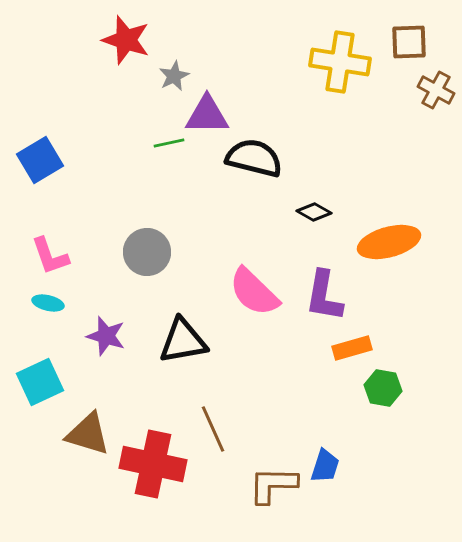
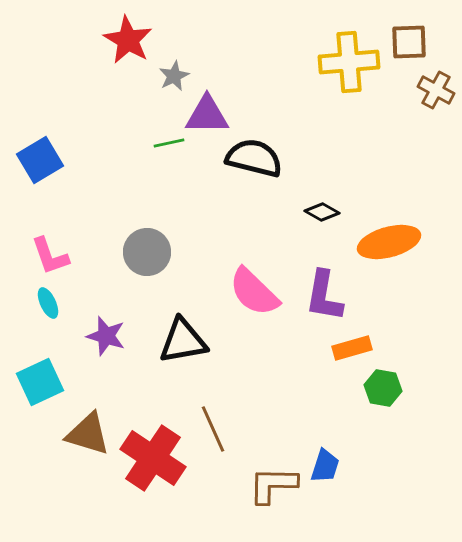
red star: moved 2 px right; rotated 12 degrees clockwise
yellow cross: moved 9 px right; rotated 14 degrees counterclockwise
black diamond: moved 8 px right
cyan ellipse: rotated 52 degrees clockwise
red cross: moved 6 px up; rotated 22 degrees clockwise
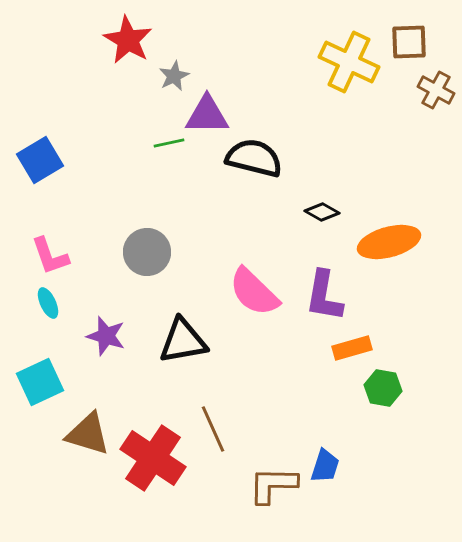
yellow cross: rotated 30 degrees clockwise
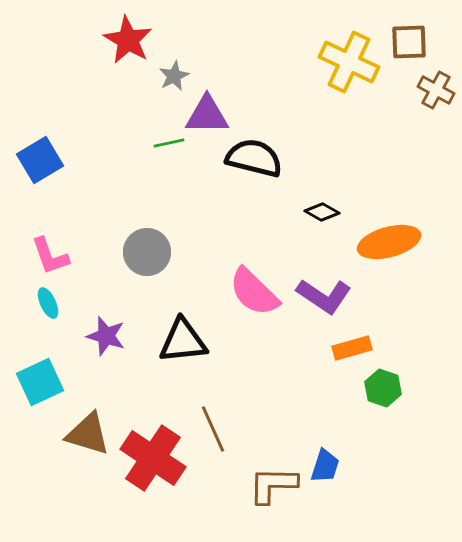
purple L-shape: rotated 66 degrees counterclockwise
black triangle: rotated 4 degrees clockwise
green hexagon: rotated 9 degrees clockwise
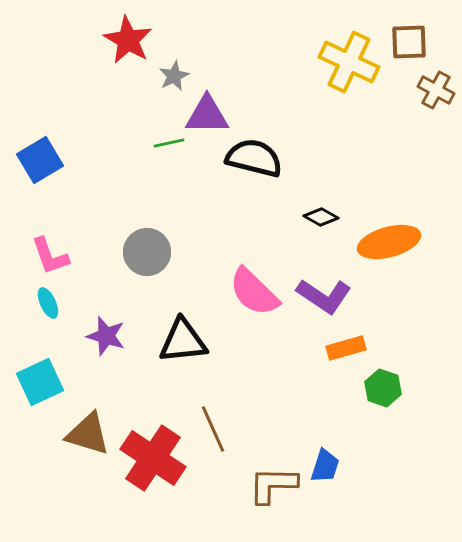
black diamond: moved 1 px left, 5 px down
orange rectangle: moved 6 px left
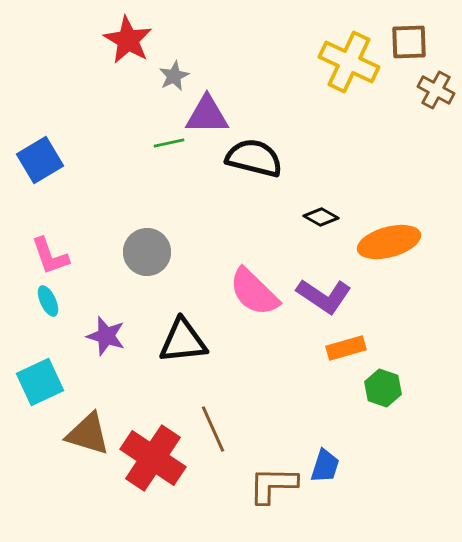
cyan ellipse: moved 2 px up
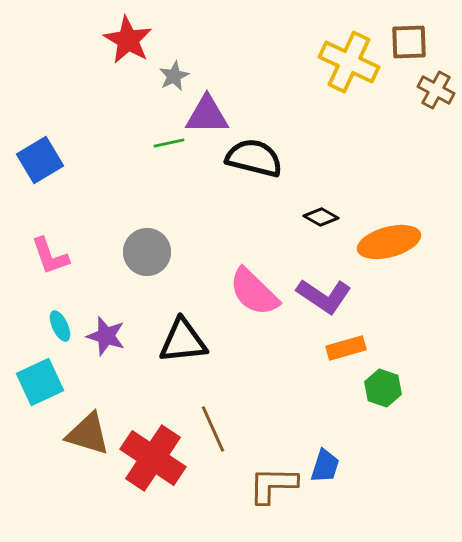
cyan ellipse: moved 12 px right, 25 px down
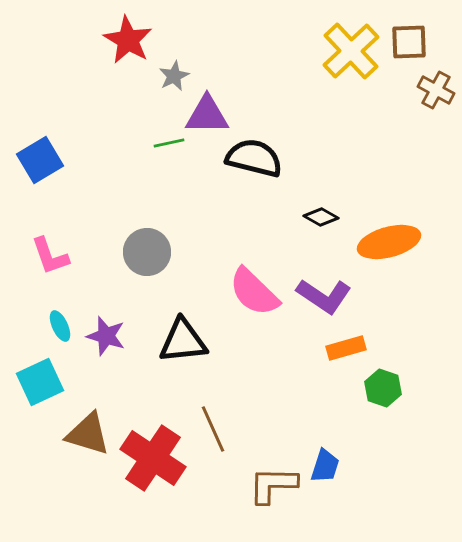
yellow cross: moved 2 px right, 11 px up; rotated 22 degrees clockwise
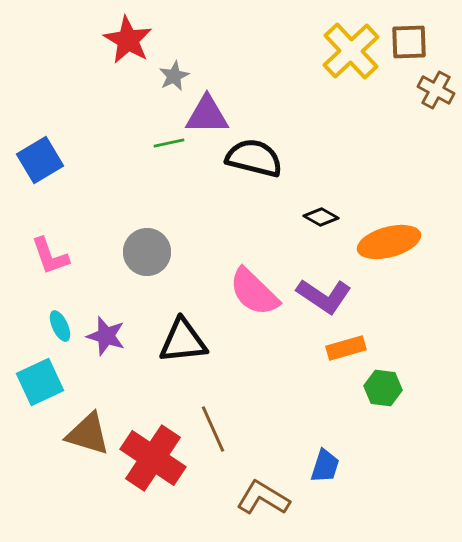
green hexagon: rotated 12 degrees counterclockwise
brown L-shape: moved 10 px left, 13 px down; rotated 30 degrees clockwise
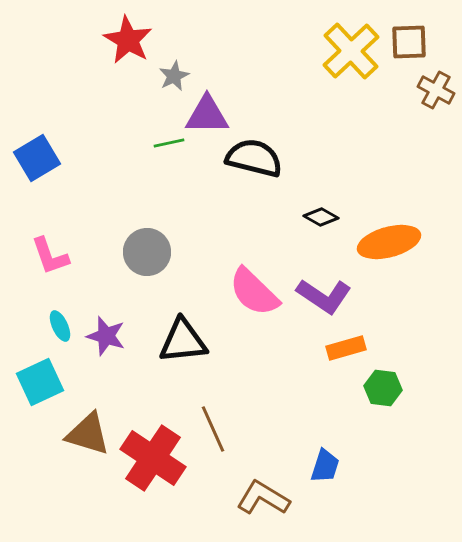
blue square: moved 3 px left, 2 px up
